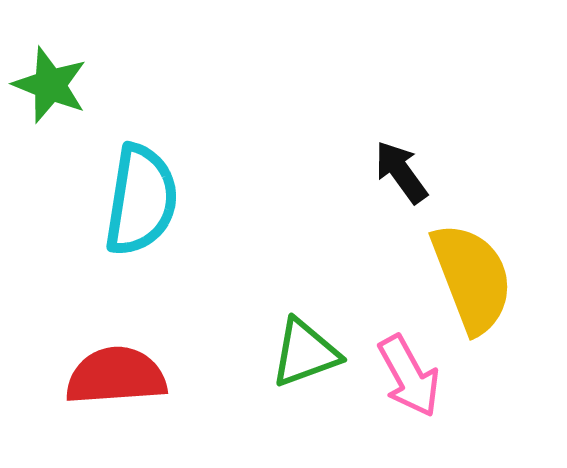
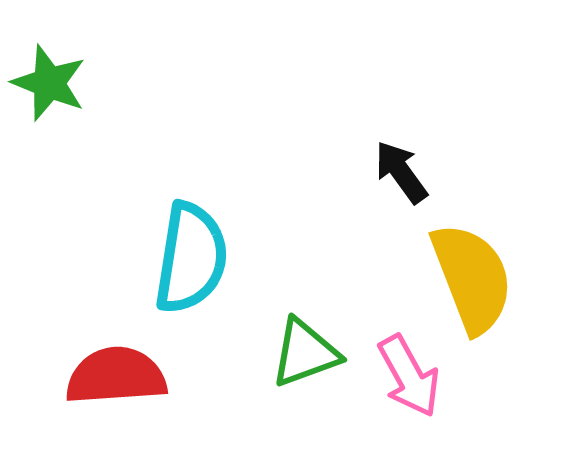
green star: moved 1 px left, 2 px up
cyan semicircle: moved 50 px right, 58 px down
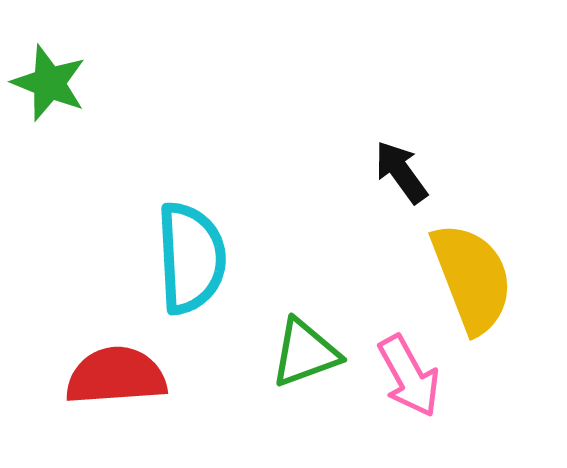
cyan semicircle: rotated 12 degrees counterclockwise
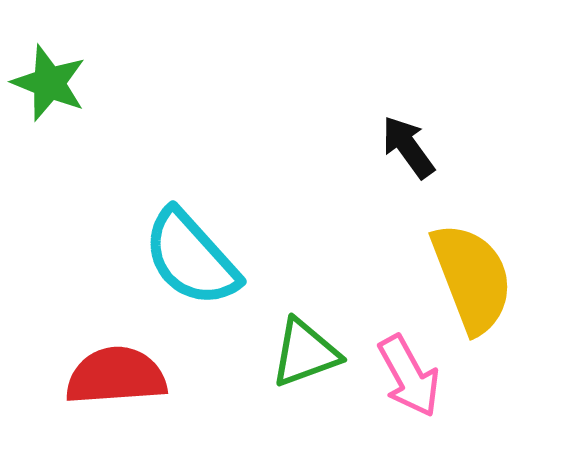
black arrow: moved 7 px right, 25 px up
cyan semicircle: rotated 141 degrees clockwise
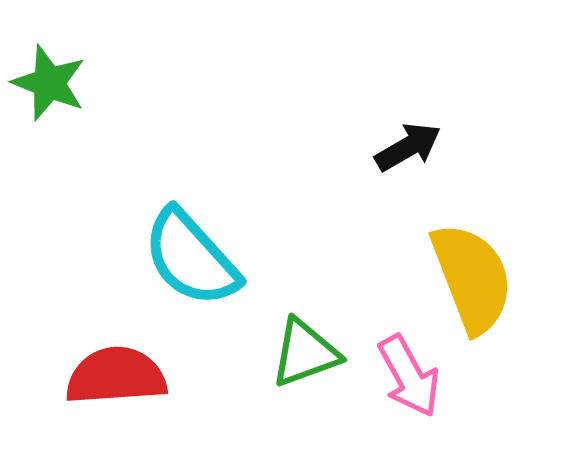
black arrow: rotated 96 degrees clockwise
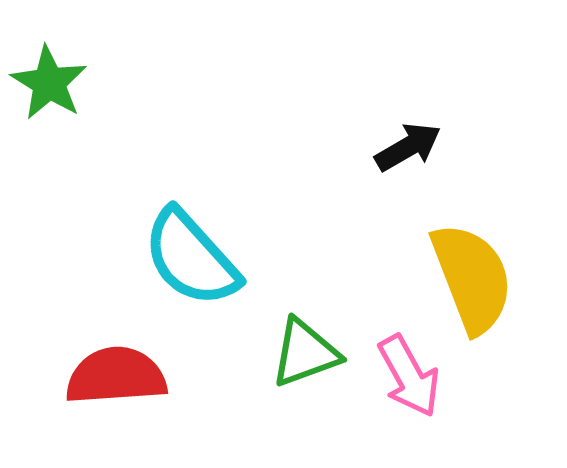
green star: rotated 10 degrees clockwise
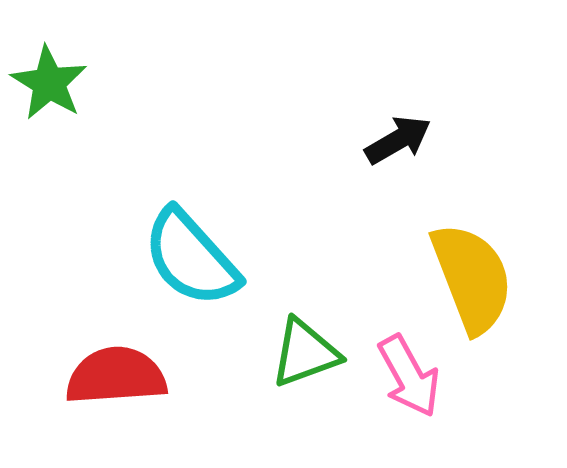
black arrow: moved 10 px left, 7 px up
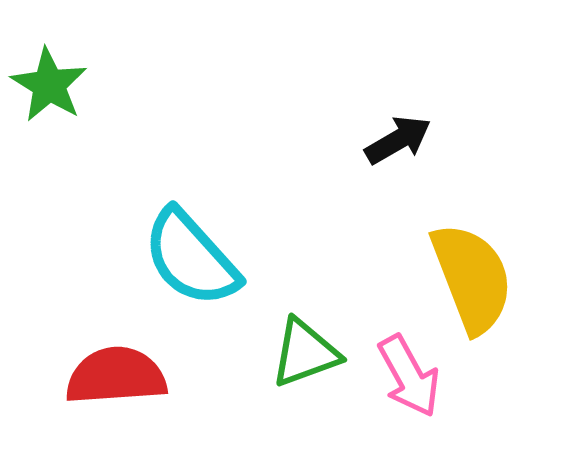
green star: moved 2 px down
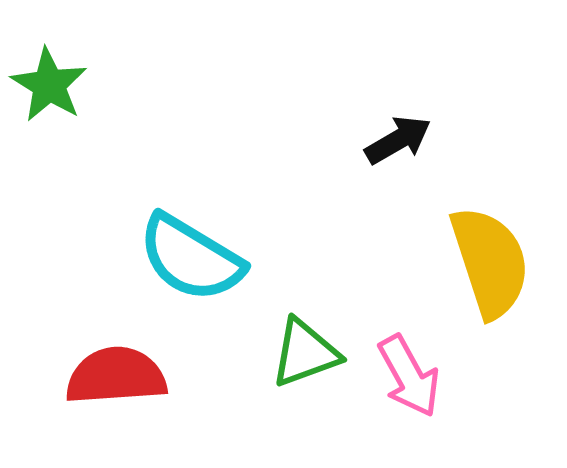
cyan semicircle: rotated 17 degrees counterclockwise
yellow semicircle: moved 18 px right, 16 px up; rotated 3 degrees clockwise
